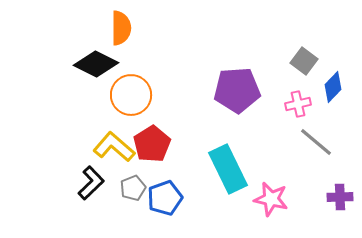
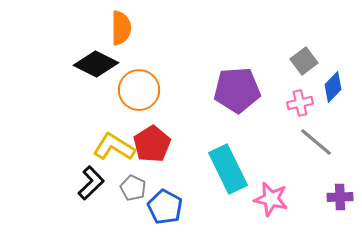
gray square: rotated 16 degrees clockwise
orange circle: moved 8 px right, 5 px up
pink cross: moved 2 px right, 1 px up
yellow L-shape: rotated 9 degrees counterclockwise
gray pentagon: rotated 25 degrees counterclockwise
blue pentagon: moved 9 px down; rotated 24 degrees counterclockwise
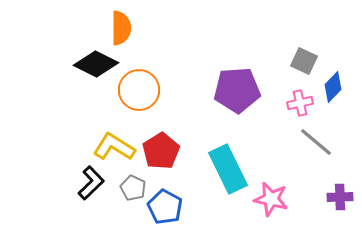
gray square: rotated 28 degrees counterclockwise
red pentagon: moved 9 px right, 7 px down
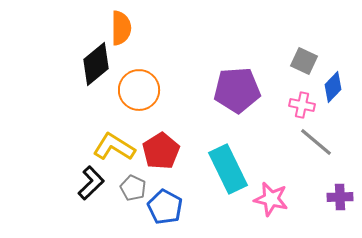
black diamond: rotated 66 degrees counterclockwise
pink cross: moved 2 px right, 2 px down; rotated 25 degrees clockwise
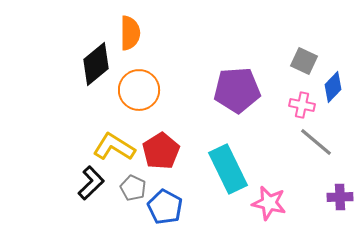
orange semicircle: moved 9 px right, 5 px down
pink star: moved 2 px left, 4 px down
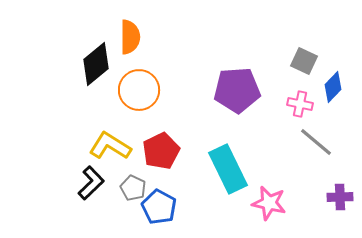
orange semicircle: moved 4 px down
pink cross: moved 2 px left, 1 px up
yellow L-shape: moved 4 px left, 1 px up
red pentagon: rotated 6 degrees clockwise
blue pentagon: moved 6 px left
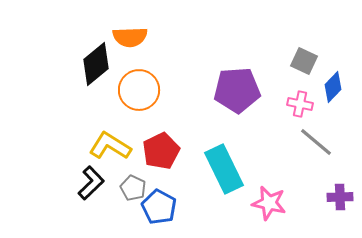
orange semicircle: rotated 88 degrees clockwise
cyan rectangle: moved 4 px left
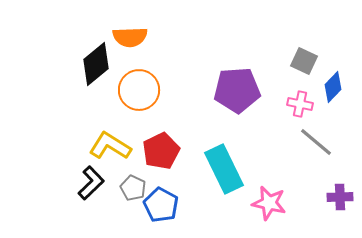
blue pentagon: moved 2 px right, 2 px up
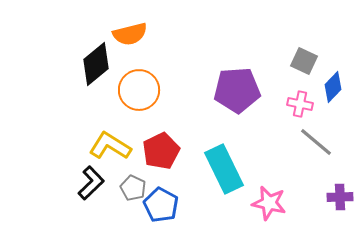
orange semicircle: moved 3 px up; rotated 12 degrees counterclockwise
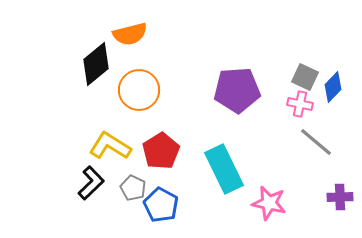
gray square: moved 1 px right, 16 px down
red pentagon: rotated 6 degrees counterclockwise
